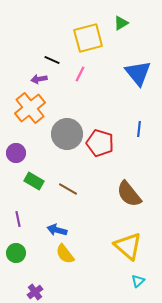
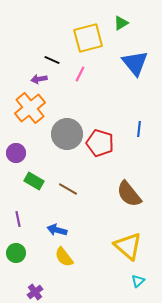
blue triangle: moved 3 px left, 10 px up
yellow semicircle: moved 1 px left, 3 px down
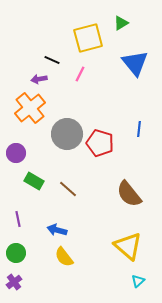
brown line: rotated 12 degrees clockwise
purple cross: moved 21 px left, 10 px up
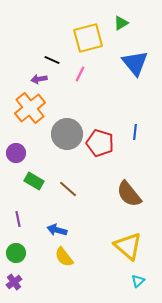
blue line: moved 4 px left, 3 px down
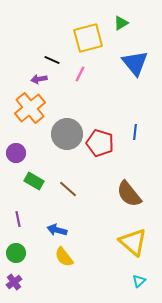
yellow triangle: moved 5 px right, 4 px up
cyan triangle: moved 1 px right
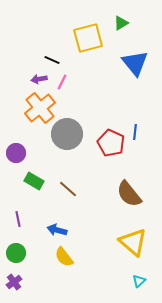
pink line: moved 18 px left, 8 px down
orange cross: moved 10 px right
red pentagon: moved 11 px right; rotated 8 degrees clockwise
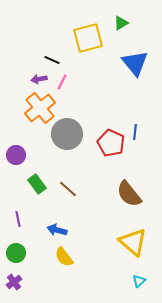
purple circle: moved 2 px down
green rectangle: moved 3 px right, 3 px down; rotated 24 degrees clockwise
